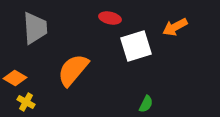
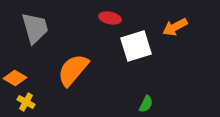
gray trapezoid: rotated 12 degrees counterclockwise
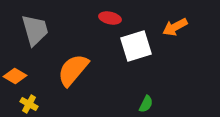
gray trapezoid: moved 2 px down
orange diamond: moved 2 px up
yellow cross: moved 3 px right, 2 px down
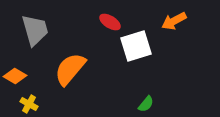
red ellipse: moved 4 px down; rotated 20 degrees clockwise
orange arrow: moved 1 px left, 6 px up
orange semicircle: moved 3 px left, 1 px up
green semicircle: rotated 12 degrees clockwise
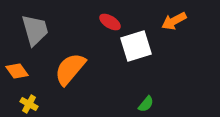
orange diamond: moved 2 px right, 5 px up; rotated 25 degrees clockwise
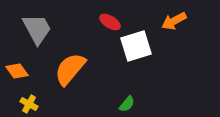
gray trapezoid: moved 2 px right, 1 px up; rotated 12 degrees counterclockwise
green semicircle: moved 19 px left
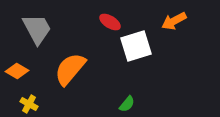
orange diamond: rotated 25 degrees counterclockwise
